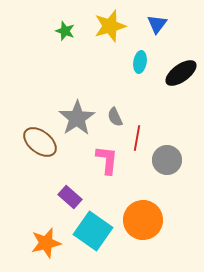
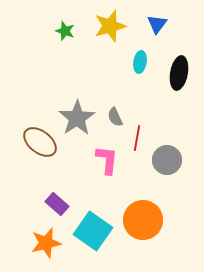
black ellipse: moved 2 px left; rotated 44 degrees counterclockwise
purple rectangle: moved 13 px left, 7 px down
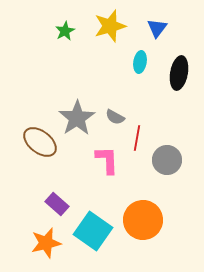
blue triangle: moved 4 px down
green star: rotated 24 degrees clockwise
gray semicircle: rotated 36 degrees counterclockwise
pink L-shape: rotated 8 degrees counterclockwise
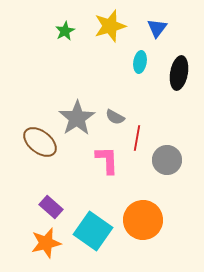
purple rectangle: moved 6 px left, 3 px down
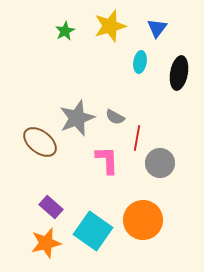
gray star: rotated 12 degrees clockwise
gray circle: moved 7 px left, 3 px down
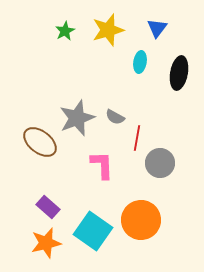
yellow star: moved 2 px left, 4 px down
pink L-shape: moved 5 px left, 5 px down
purple rectangle: moved 3 px left
orange circle: moved 2 px left
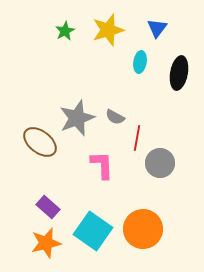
orange circle: moved 2 px right, 9 px down
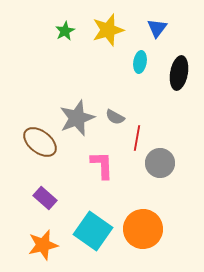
purple rectangle: moved 3 px left, 9 px up
orange star: moved 3 px left, 2 px down
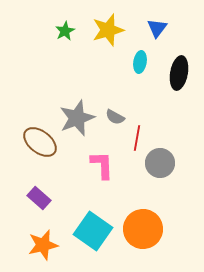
purple rectangle: moved 6 px left
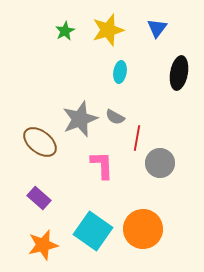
cyan ellipse: moved 20 px left, 10 px down
gray star: moved 3 px right, 1 px down
